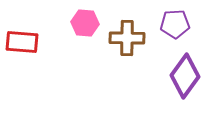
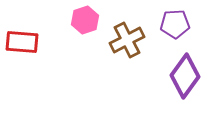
pink hexagon: moved 3 px up; rotated 24 degrees counterclockwise
brown cross: moved 2 px down; rotated 28 degrees counterclockwise
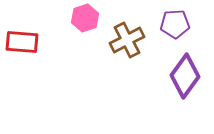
pink hexagon: moved 2 px up
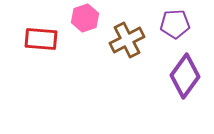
red rectangle: moved 19 px right, 3 px up
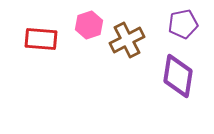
pink hexagon: moved 4 px right, 7 px down
purple pentagon: moved 8 px right; rotated 8 degrees counterclockwise
purple diamond: moved 7 px left; rotated 27 degrees counterclockwise
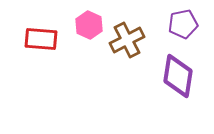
pink hexagon: rotated 16 degrees counterclockwise
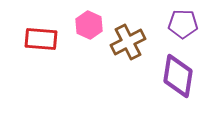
purple pentagon: rotated 12 degrees clockwise
brown cross: moved 1 px right, 2 px down
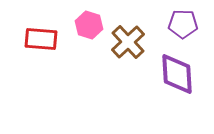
pink hexagon: rotated 8 degrees counterclockwise
brown cross: rotated 16 degrees counterclockwise
purple diamond: moved 1 px left, 2 px up; rotated 12 degrees counterclockwise
